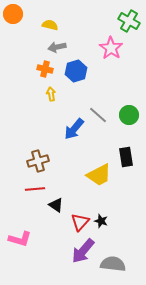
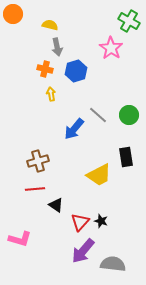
gray arrow: rotated 90 degrees counterclockwise
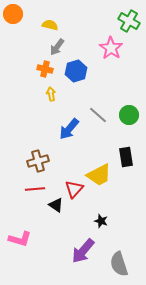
gray arrow: rotated 48 degrees clockwise
blue arrow: moved 5 px left
red triangle: moved 6 px left, 33 px up
gray semicircle: moved 6 px right; rotated 115 degrees counterclockwise
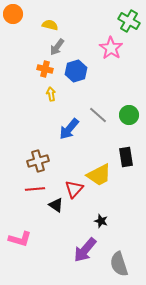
purple arrow: moved 2 px right, 1 px up
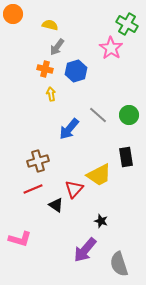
green cross: moved 2 px left, 3 px down
red line: moved 2 px left; rotated 18 degrees counterclockwise
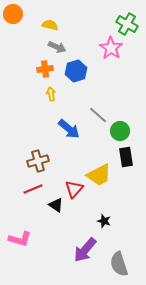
gray arrow: rotated 102 degrees counterclockwise
orange cross: rotated 21 degrees counterclockwise
green circle: moved 9 px left, 16 px down
blue arrow: rotated 90 degrees counterclockwise
black star: moved 3 px right
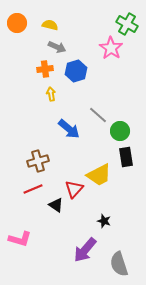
orange circle: moved 4 px right, 9 px down
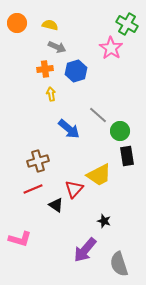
black rectangle: moved 1 px right, 1 px up
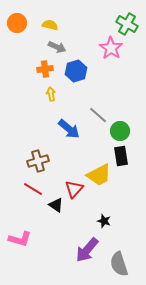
black rectangle: moved 6 px left
red line: rotated 54 degrees clockwise
purple arrow: moved 2 px right
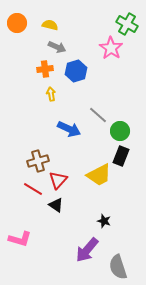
blue arrow: rotated 15 degrees counterclockwise
black rectangle: rotated 30 degrees clockwise
red triangle: moved 16 px left, 9 px up
gray semicircle: moved 1 px left, 3 px down
